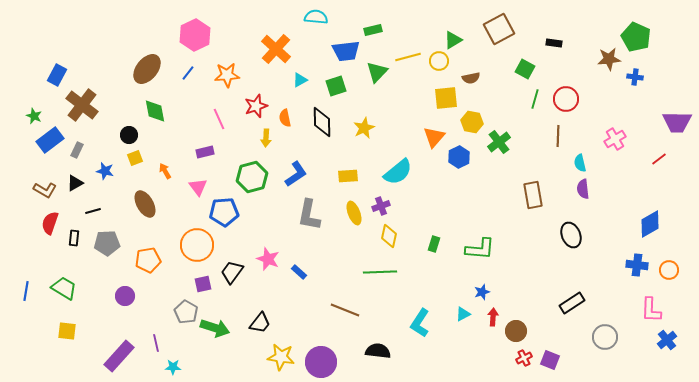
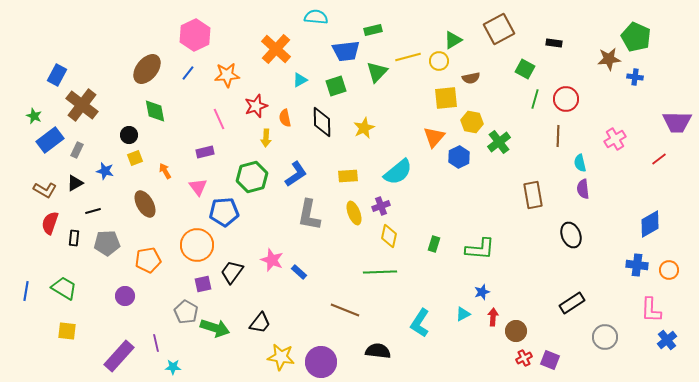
pink star at (268, 259): moved 4 px right, 1 px down
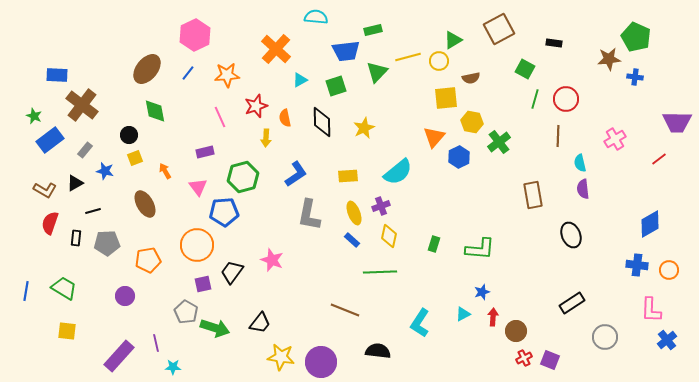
blue rectangle at (57, 75): rotated 65 degrees clockwise
pink line at (219, 119): moved 1 px right, 2 px up
gray rectangle at (77, 150): moved 8 px right; rotated 14 degrees clockwise
green hexagon at (252, 177): moved 9 px left
black rectangle at (74, 238): moved 2 px right
blue rectangle at (299, 272): moved 53 px right, 32 px up
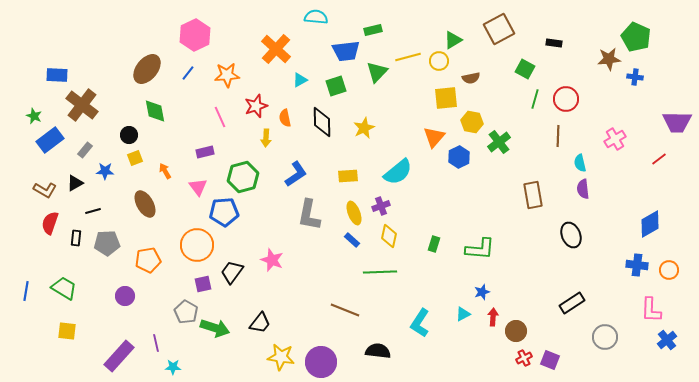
blue star at (105, 171): rotated 12 degrees counterclockwise
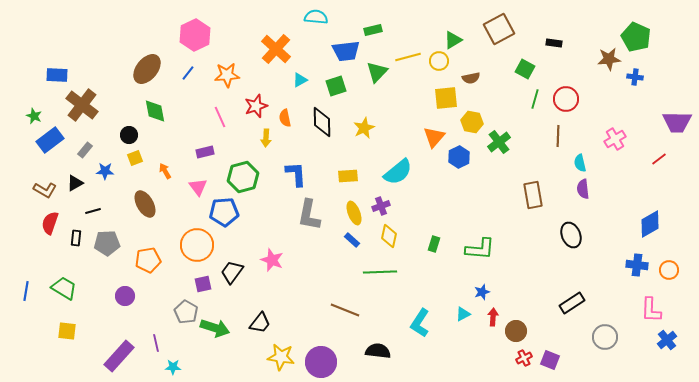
blue L-shape at (296, 174): rotated 60 degrees counterclockwise
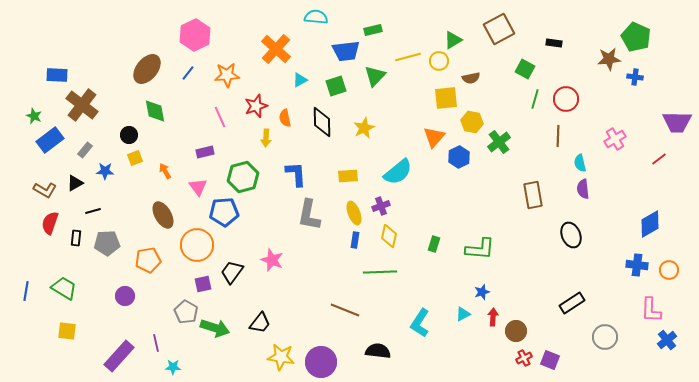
green triangle at (377, 72): moved 2 px left, 4 px down
brown ellipse at (145, 204): moved 18 px right, 11 px down
blue rectangle at (352, 240): moved 3 px right; rotated 56 degrees clockwise
